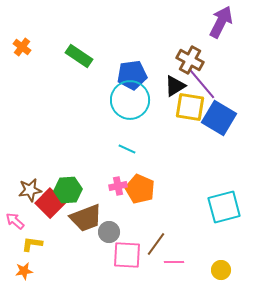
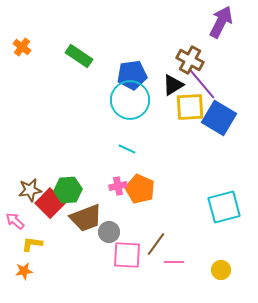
black triangle: moved 2 px left, 1 px up
yellow square: rotated 12 degrees counterclockwise
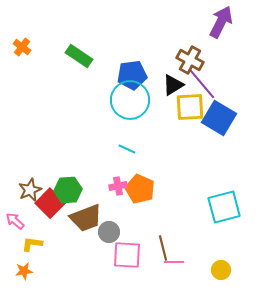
brown star: rotated 15 degrees counterclockwise
brown line: moved 7 px right, 4 px down; rotated 50 degrees counterclockwise
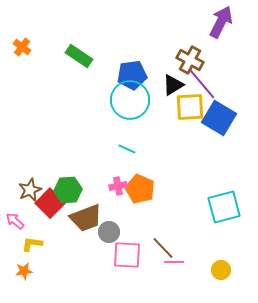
brown line: rotated 30 degrees counterclockwise
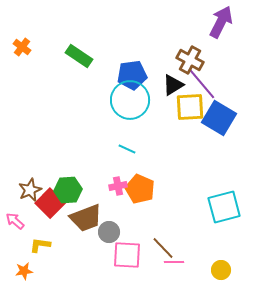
yellow L-shape: moved 8 px right, 1 px down
